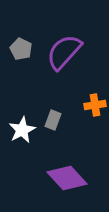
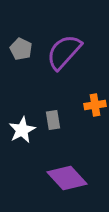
gray rectangle: rotated 30 degrees counterclockwise
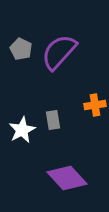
purple semicircle: moved 5 px left
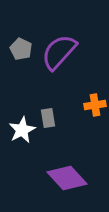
gray rectangle: moved 5 px left, 2 px up
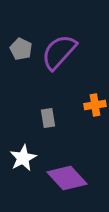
white star: moved 1 px right, 28 px down
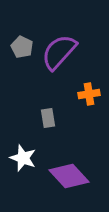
gray pentagon: moved 1 px right, 2 px up
orange cross: moved 6 px left, 11 px up
white star: rotated 24 degrees counterclockwise
purple diamond: moved 2 px right, 2 px up
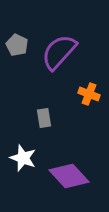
gray pentagon: moved 5 px left, 2 px up
orange cross: rotated 30 degrees clockwise
gray rectangle: moved 4 px left
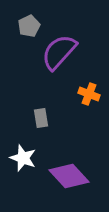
gray pentagon: moved 12 px right, 19 px up; rotated 20 degrees clockwise
gray rectangle: moved 3 px left
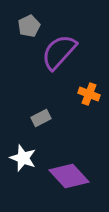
gray rectangle: rotated 72 degrees clockwise
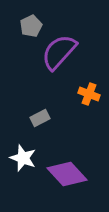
gray pentagon: moved 2 px right
gray rectangle: moved 1 px left
purple diamond: moved 2 px left, 2 px up
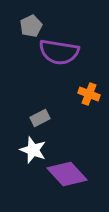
purple semicircle: rotated 123 degrees counterclockwise
white star: moved 10 px right, 8 px up
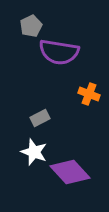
white star: moved 1 px right, 2 px down
purple diamond: moved 3 px right, 2 px up
